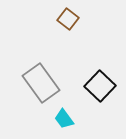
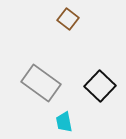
gray rectangle: rotated 18 degrees counterclockwise
cyan trapezoid: moved 3 px down; rotated 25 degrees clockwise
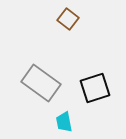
black square: moved 5 px left, 2 px down; rotated 28 degrees clockwise
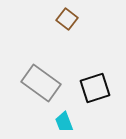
brown square: moved 1 px left
cyan trapezoid: rotated 10 degrees counterclockwise
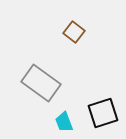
brown square: moved 7 px right, 13 px down
black square: moved 8 px right, 25 px down
